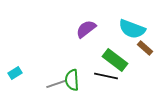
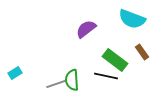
cyan semicircle: moved 10 px up
brown rectangle: moved 3 px left, 4 px down; rotated 14 degrees clockwise
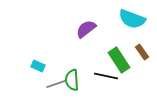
green rectangle: moved 4 px right; rotated 20 degrees clockwise
cyan rectangle: moved 23 px right, 7 px up; rotated 56 degrees clockwise
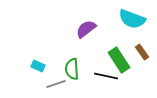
green semicircle: moved 11 px up
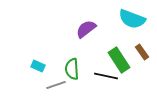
gray line: moved 1 px down
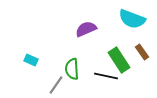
purple semicircle: rotated 15 degrees clockwise
cyan rectangle: moved 7 px left, 6 px up
gray line: rotated 36 degrees counterclockwise
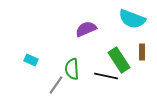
brown rectangle: rotated 35 degrees clockwise
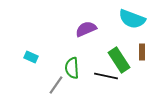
cyan rectangle: moved 3 px up
green semicircle: moved 1 px up
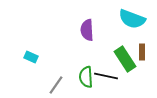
purple semicircle: moved 1 px right, 1 px down; rotated 70 degrees counterclockwise
green rectangle: moved 6 px right, 1 px up
green semicircle: moved 14 px right, 9 px down
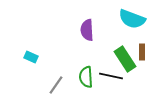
black line: moved 5 px right
